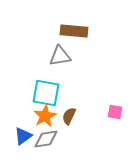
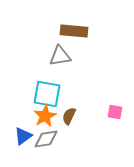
cyan square: moved 1 px right, 1 px down
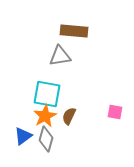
gray diamond: rotated 65 degrees counterclockwise
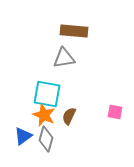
gray triangle: moved 4 px right, 2 px down
orange star: moved 1 px left, 1 px up; rotated 20 degrees counterclockwise
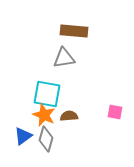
brown semicircle: rotated 60 degrees clockwise
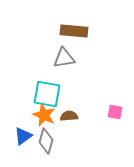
gray diamond: moved 2 px down
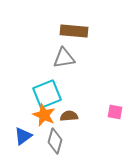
cyan square: rotated 32 degrees counterclockwise
gray diamond: moved 9 px right
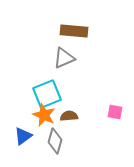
gray triangle: rotated 15 degrees counterclockwise
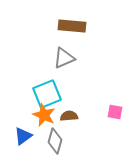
brown rectangle: moved 2 px left, 5 px up
